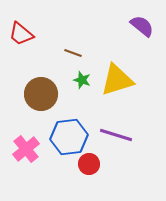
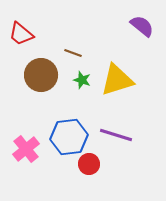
brown circle: moved 19 px up
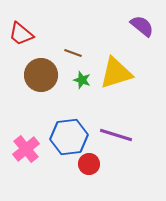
yellow triangle: moved 1 px left, 7 px up
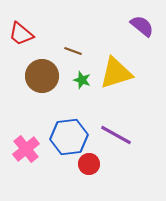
brown line: moved 2 px up
brown circle: moved 1 px right, 1 px down
purple line: rotated 12 degrees clockwise
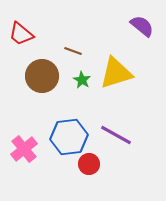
green star: rotated 12 degrees clockwise
pink cross: moved 2 px left
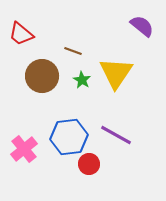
yellow triangle: rotated 39 degrees counterclockwise
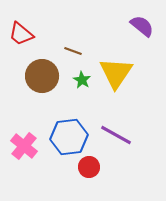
pink cross: moved 3 px up; rotated 12 degrees counterclockwise
red circle: moved 3 px down
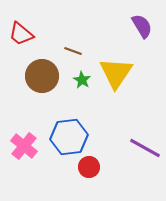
purple semicircle: rotated 20 degrees clockwise
purple line: moved 29 px right, 13 px down
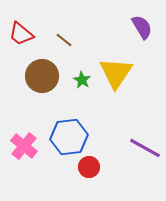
purple semicircle: moved 1 px down
brown line: moved 9 px left, 11 px up; rotated 18 degrees clockwise
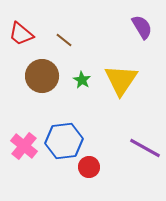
yellow triangle: moved 5 px right, 7 px down
blue hexagon: moved 5 px left, 4 px down
